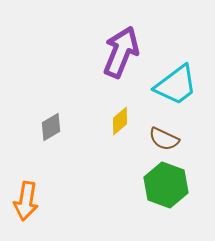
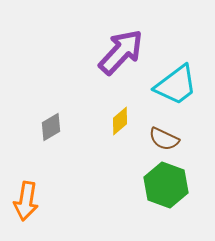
purple arrow: rotated 21 degrees clockwise
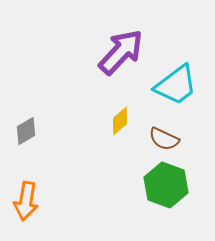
gray diamond: moved 25 px left, 4 px down
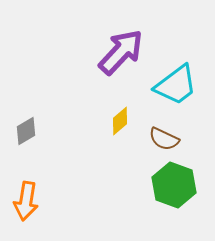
green hexagon: moved 8 px right
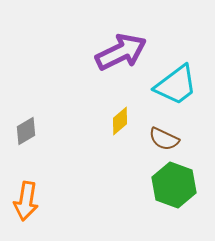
purple arrow: rotated 21 degrees clockwise
